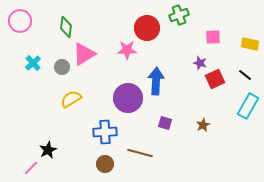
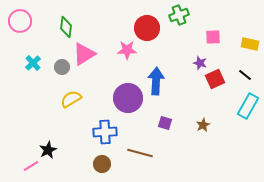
brown circle: moved 3 px left
pink line: moved 2 px up; rotated 14 degrees clockwise
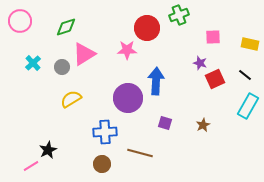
green diamond: rotated 65 degrees clockwise
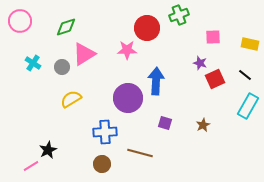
cyan cross: rotated 14 degrees counterclockwise
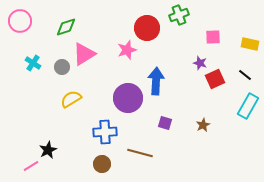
pink star: rotated 18 degrees counterclockwise
